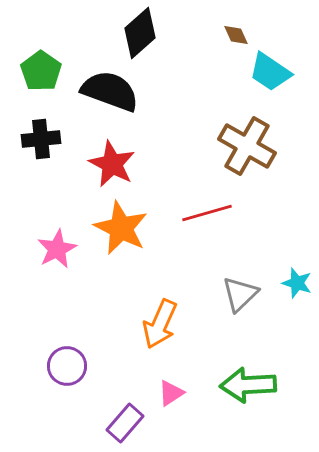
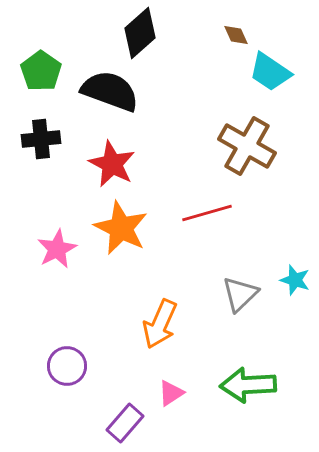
cyan star: moved 2 px left, 3 px up
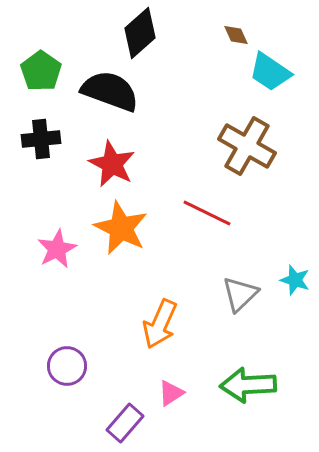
red line: rotated 42 degrees clockwise
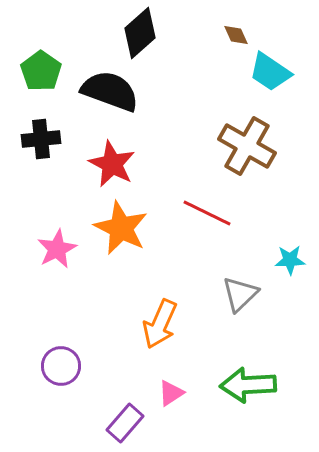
cyan star: moved 5 px left, 20 px up; rotated 20 degrees counterclockwise
purple circle: moved 6 px left
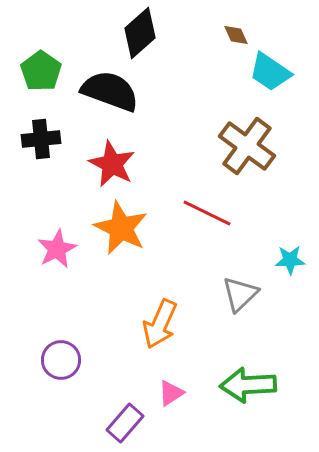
brown cross: rotated 6 degrees clockwise
purple circle: moved 6 px up
